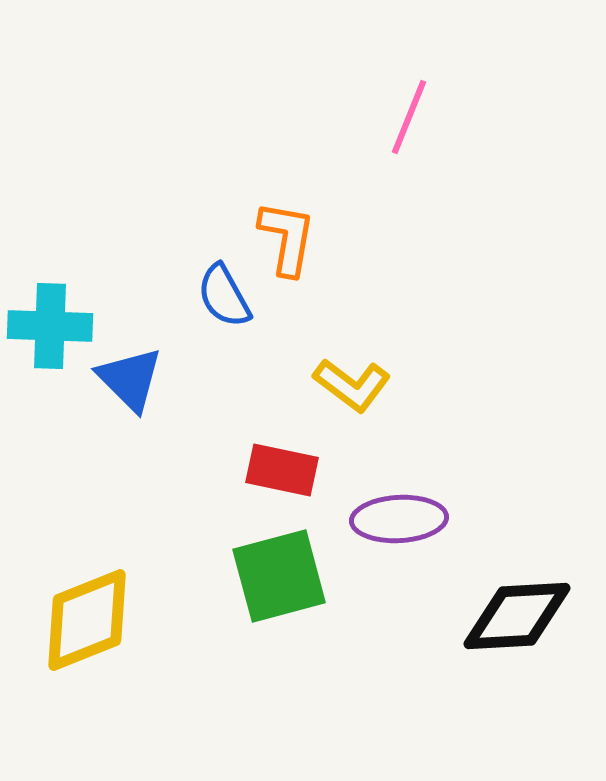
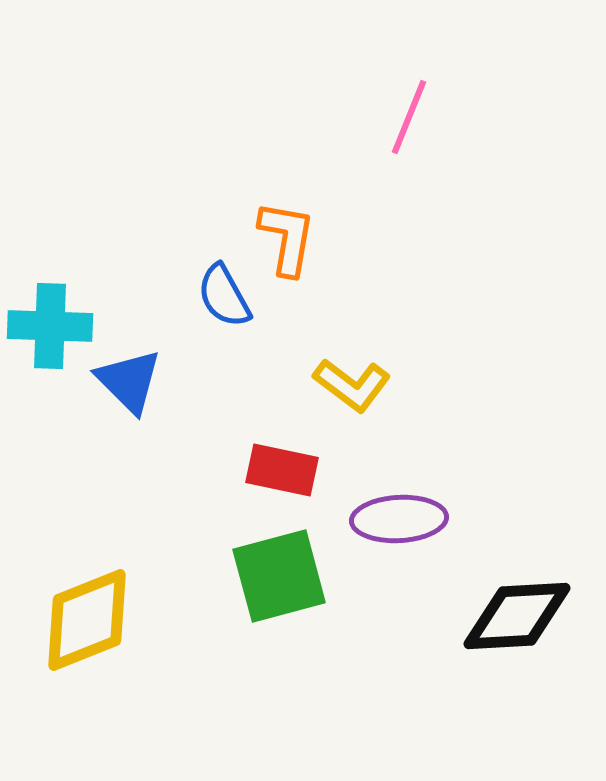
blue triangle: moved 1 px left, 2 px down
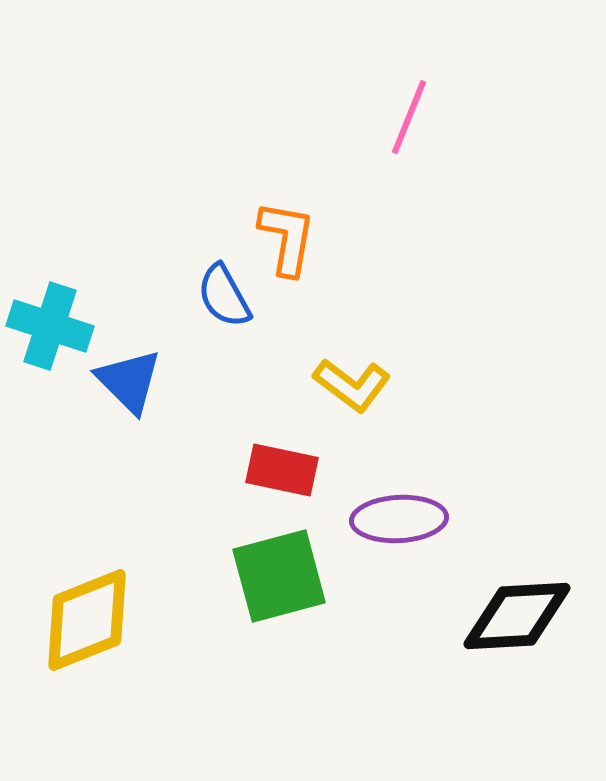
cyan cross: rotated 16 degrees clockwise
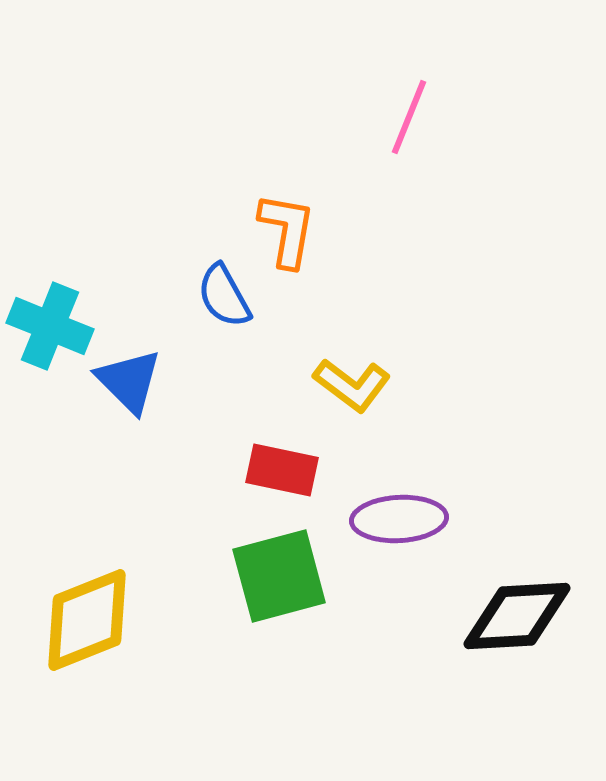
orange L-shape: moved 8 px up
cyan cross: rotated 4 degrees clockwise
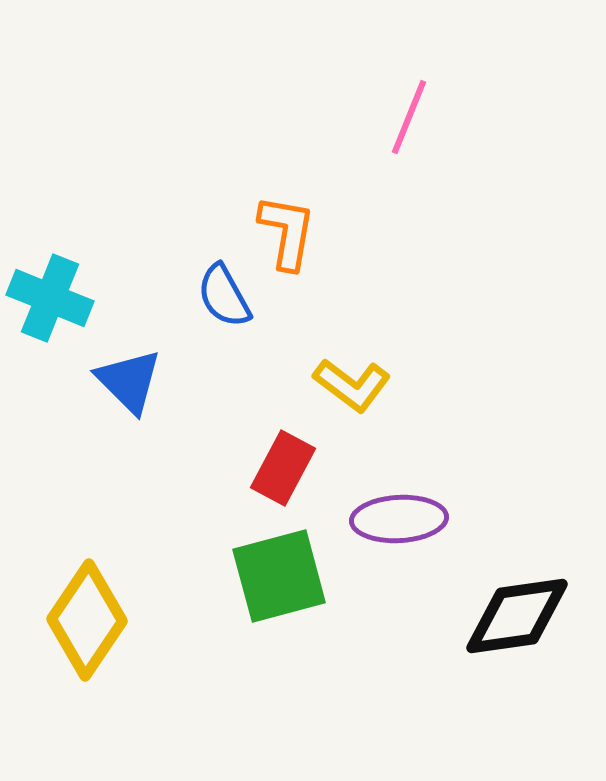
orange L-shape: moved 2 px down
cyan cross: moved 28 px up
red rectangle: moved 1 px right, 2 px up; rotated 74 degrees counterclockwise
black diamond: rotated 5 degrees counterclockwise
yellow diamond: rotated 34 degrees counterclockwise
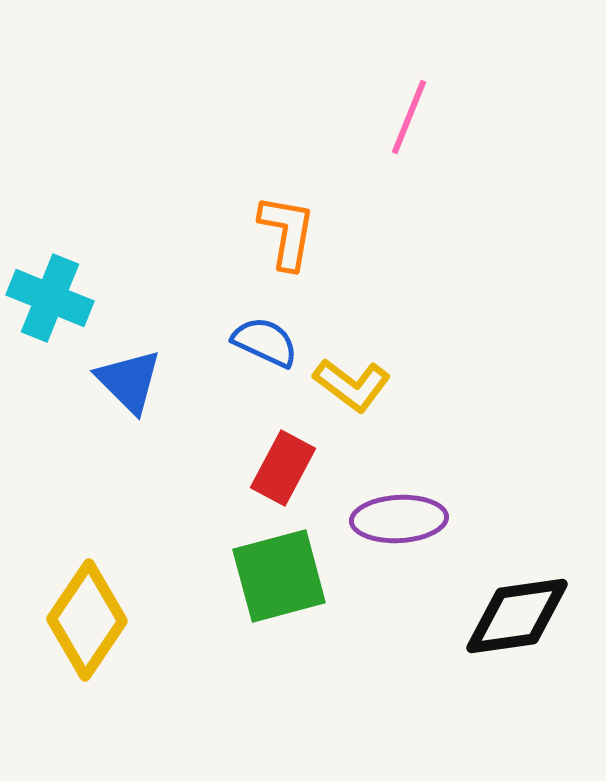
blue semicircle: moved 41 px right, 46 px down; rotated 144 degrees clockwise
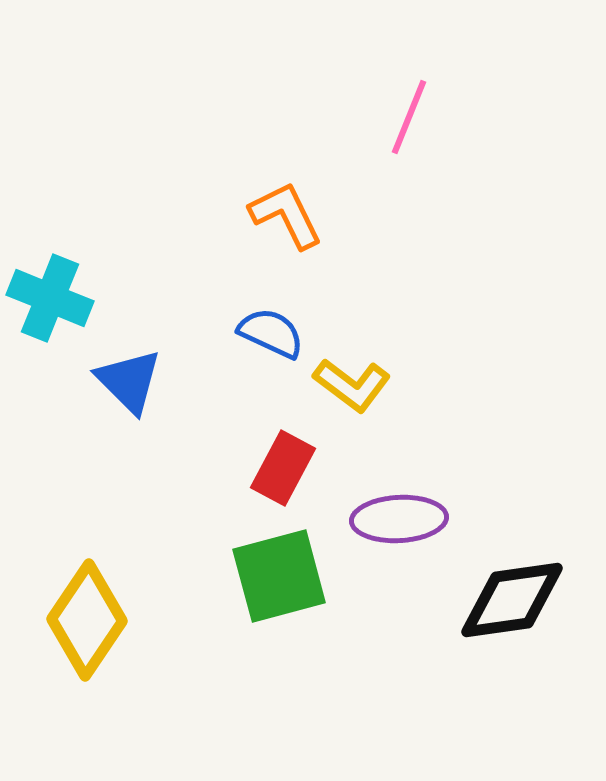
orange L-shape: moved 1 px left, 17 px up; rotated 36 degrees counterclockwise
blue semicircle: moved 6 px right, 9 px up
black diamond: moved 5 px left, 16 px up
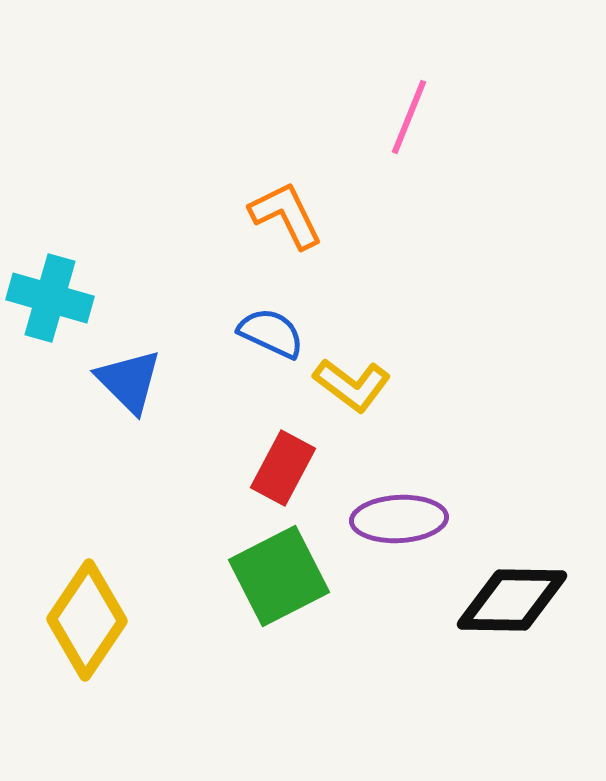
cyan cross: rotated 6 degrees counterclockwise
green square: rotated 12 degrees counterclockwise
black diamond: rotated 9 degrees clockwise
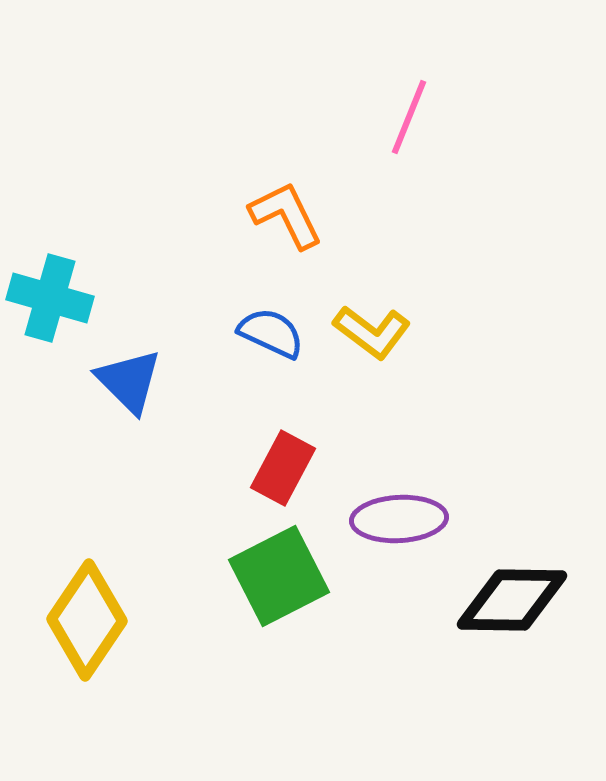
yellow L-shape: moved 20 px right, 53 px up
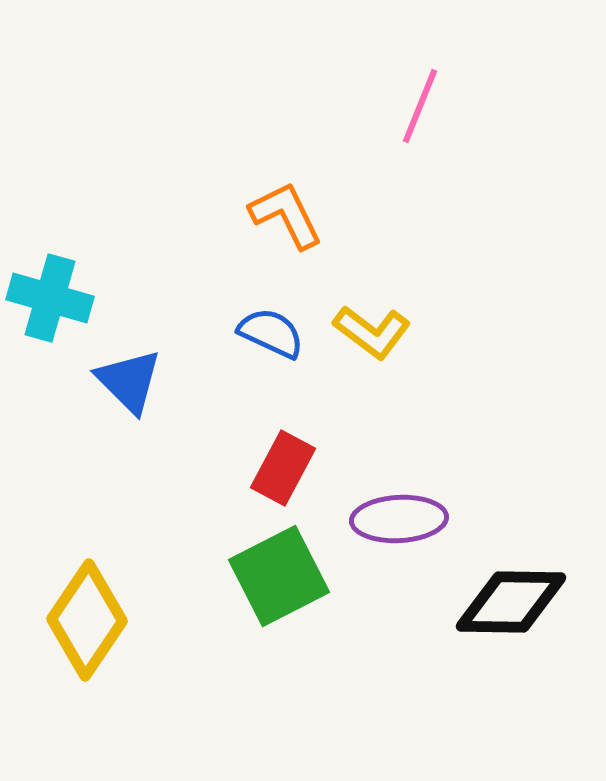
pink line: moved 11 px right, 11 px up
black diamond: moved 1 px left, 2 px down
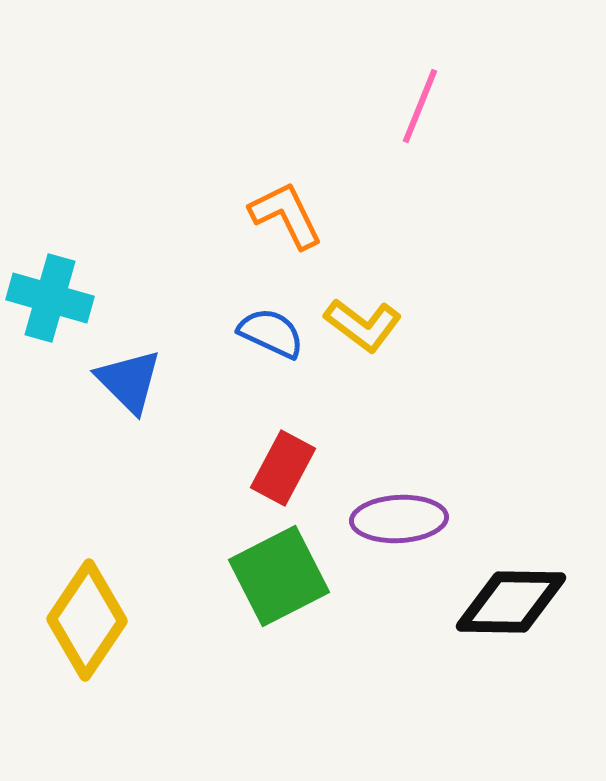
yellow L-shape: moved 9 px left, 7 px up
